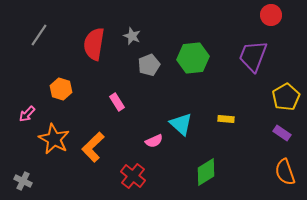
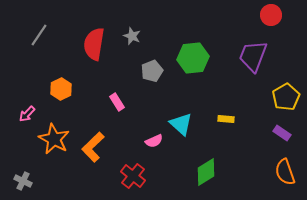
gray pentagon: moved 3 px right, 6 px down
orange hexagon: rotated 15 degrees clockwise
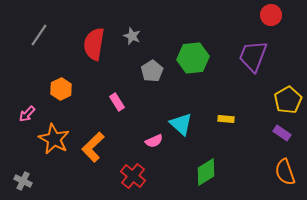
gray pentagon: rotated 10 degrees counterclockwise
yellow pentagon: moved 2 px right, 3 px down
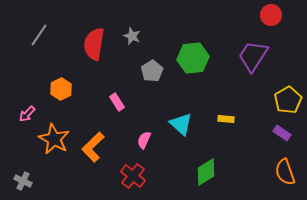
purple trapezoid: rotated 12 degrees clockwise
pink semicircle: moved 10 px left, 1 px up; rotated 138 degrees clockwise
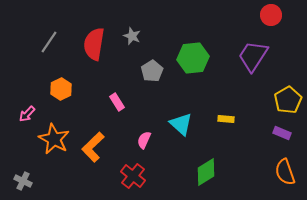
gray line: moved 10 px right, 7 px down
purple rectangle: rotated 12 degrees counterclockwise
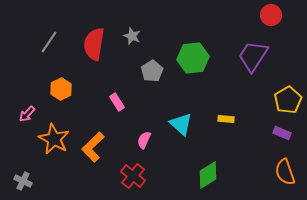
green diamond: moved 2 px right, 3 px down
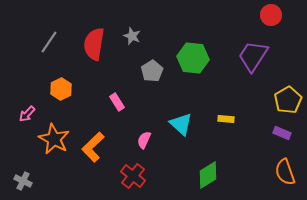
green hexagon: rotated 12 degrees clockwise
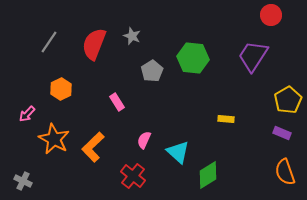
red semicircle: rotated 12 degrees clockwise
cyan triangle: moved 3 px left, 28 px down
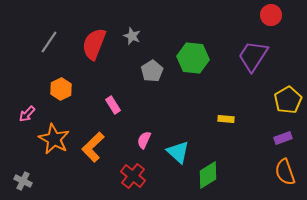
pink rectangle: moved 4 px left, 3 px down
purple rectangle: moved 1 px right, 5 px down; rotated 42 degrees counterclockwise
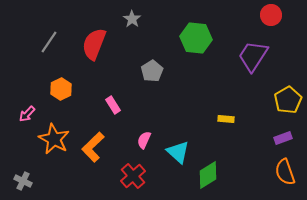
gray star: moved 17 px up; rotated 12 degrees clockwise
green hexagon: moved 3 px right, 20 px up
red cross: rotated 10 degrees clockwise
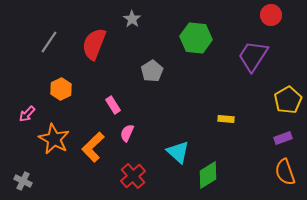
pink semicircle: moved 17 px left, 7 px up
